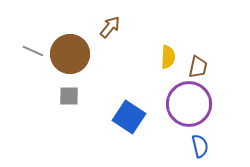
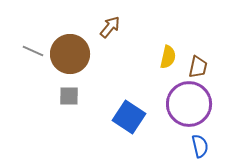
yellow semicircle: rotated 10 degrees clockwise
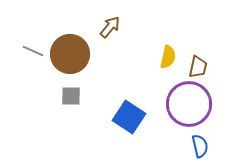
gray square: moved 2 px right
